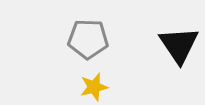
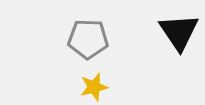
black triangle: moved 13 px up
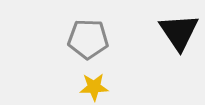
yellow star: rotated 12 degrees clockwise
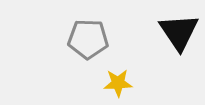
yellow star: moved 24 px right, 4 px up
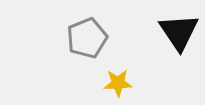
gray pentagon: moved 1 px left, 1 px up; rotated 24 degrees counterclockwise
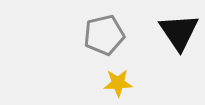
gray pentagon: moved 17 px right, 3 px up; rotated 9 degrees clockwise
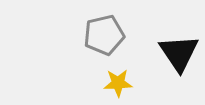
black triangle: moved 21 px down
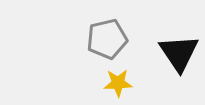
gray pentagon: moved 3 px right, 4 px down
